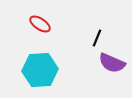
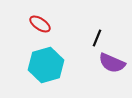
cyan hexagon: moved 6 px right, 5 px up; rotated 12 degrees counterclockwise
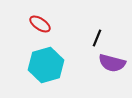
purple semicircle: rotated 8 degrees counterclockwise
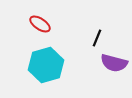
purple semicircle: moved 2 px right
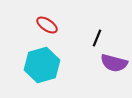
red ellipse: moved 7 px right, 1 px down
cyan hexagon: moved 4 px left
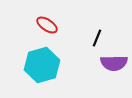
purple semicircle: rotated 16 degrees counterclockwise
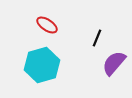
purple semicircle: rotated 132 degrees clockwise
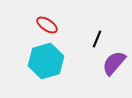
black line: moved 1 px down
cyan hexagon: moved 4 px right, 4 px up
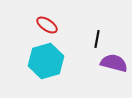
black line: rotated 12 degrees counterclockwise
purple semicircle: rotated 64 degrees clockwise
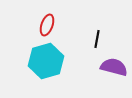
red ellipse: rotated 75 degrees clockwise
purple semicircle: moved 4 px down
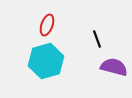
black line: rotated 30 degrees counterclockwise
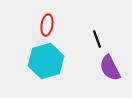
red ellipse: rotated 10 degrees counterclockwise
purple semicircle: moved 4 px left, 1 px down; rotated 132 degrees counterclockwise
